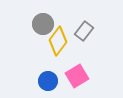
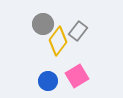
gray rectangle: moved 6 px left
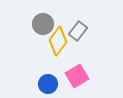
blue circle: moved 3 px down
